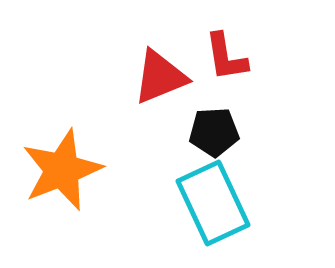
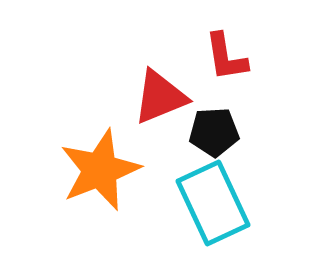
red triangle: moved 20 px down
orange star: moved 38 px right
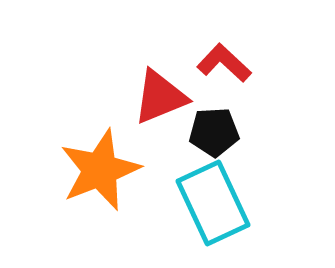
red L-shape: moved 2 px left, 6 px down; rotated 142 degrees clockwise
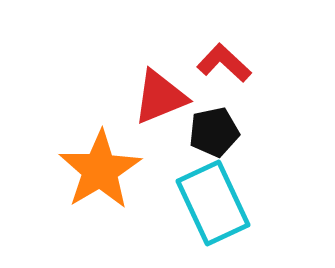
black pentagon: rotated 9 degrees counterclockwise
orange star: rotated 10 degrees counterclockwise
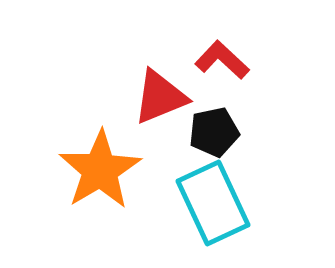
red L-shape: moved 2 px left, 3 px up
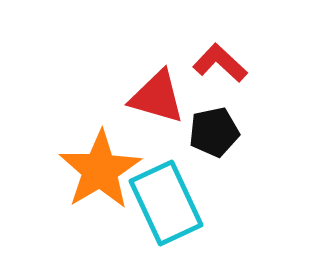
red L-shape: moved 2 px left, 3 px down
red triangle: moved 3 px left; rotated 38 degrees clockwise
cyan rectangle: moved 47 px left
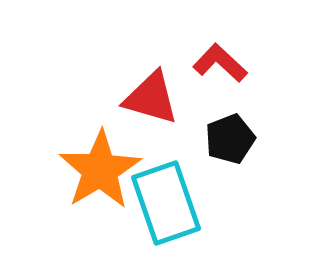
red triangle: moved 6 px left, 1 px down
black pentagon: moved 16 px right, 7 px down; rotated 9 degrees counterclockwise
cyan rectangle: rotated 6 degrees clockwise
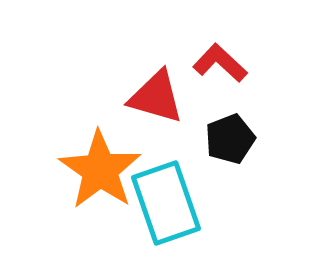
red triangle: moved 5 px right, 1 px up
orange star: rotated 6 degrees counterclockwise
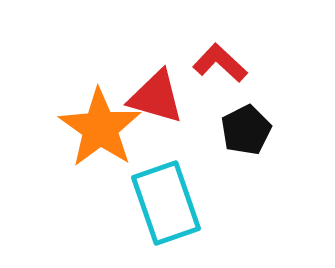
black pentagon: moved 16 px right, 9 px up; rotated 6 degrees counterclockwise
orange star: moved 42 px up
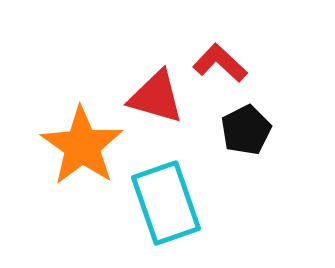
orange star: moved 18 px left, 18 px down
